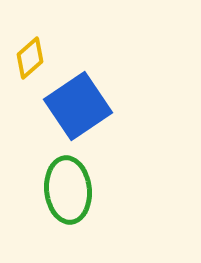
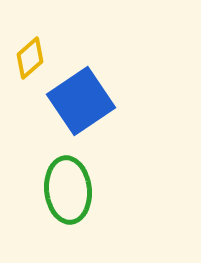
blue square: moved 3 px right, 5 px up
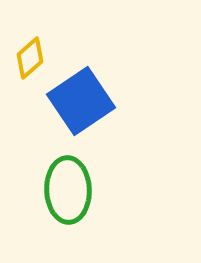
green ellipse: rotated 4 degrees clockwise
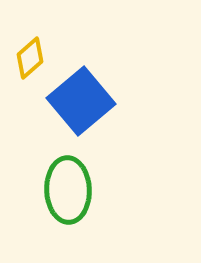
blue square: rotated 6 degrees counterclockwise
